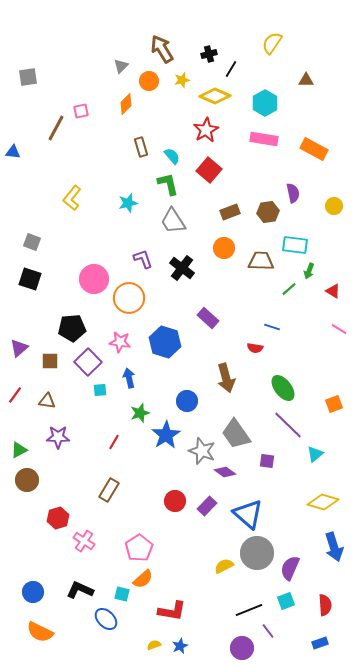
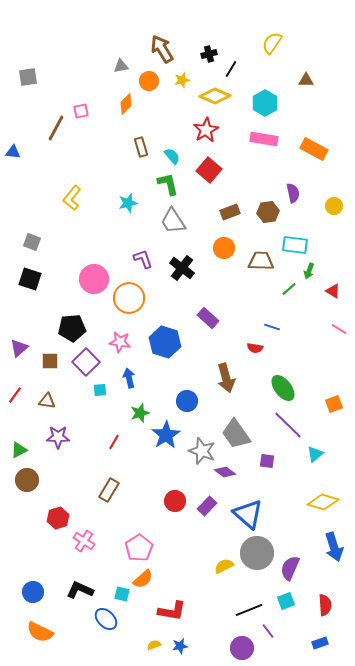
gray triangle at (121, 66): rotated 35 degrees clockwise
purple square at (88, 362): moved 2 px left
blue star at (180, 646): rotated 14 degrees clockwise
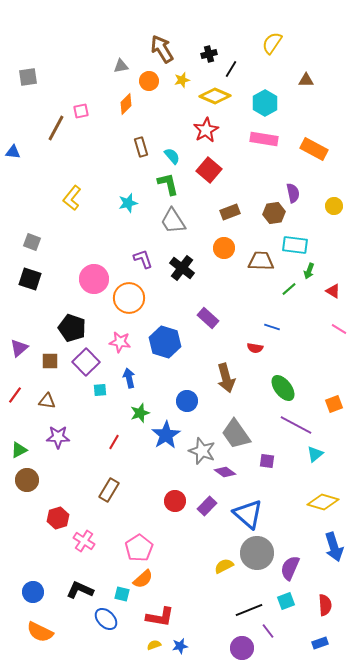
brown hexagon at (268, 212): moved 6 px right, 1 px down
black pentagon at (72, 328): rotated 24 degrees clockwise
purple line at (288, 425): moved 8 px right; rotated 16 degrees counterclockwise
red L-shape at (172, 611): moved 12 px left, 6 px down
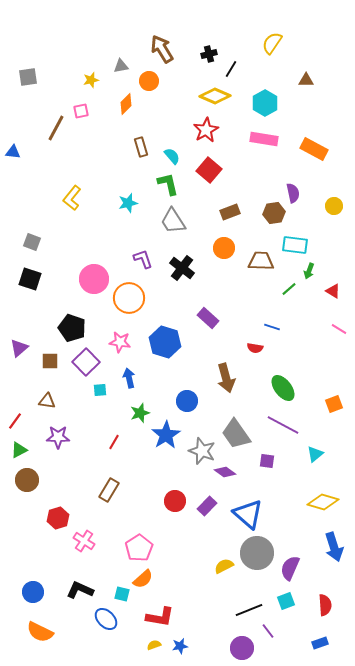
yellow star at (182, 80): moved 91 px left
red line at (15, 395): moved 26 px down
purple line at (296, 425): moved 13 px left
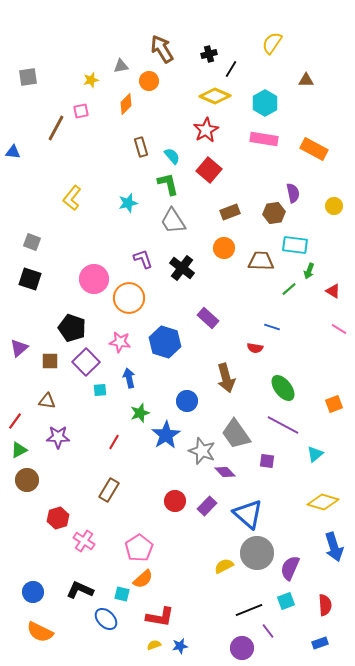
purple diamond at (225, 472): rotated 10 degrees clockwise
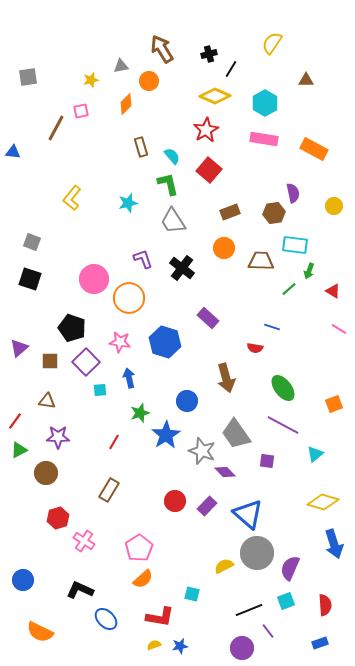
brown circle at (27, 480): moved 19 px right, 7 px up
blue arrow at (334, 547): moved 3 px up
blue circle at (33, 592): moved 10 px left, 12 px up
cyan square at (122, 594): moved 70 px right
